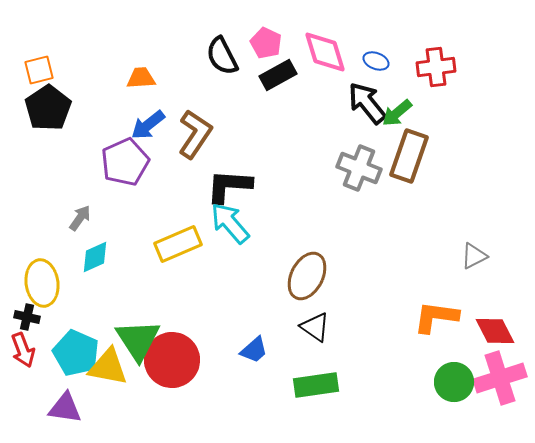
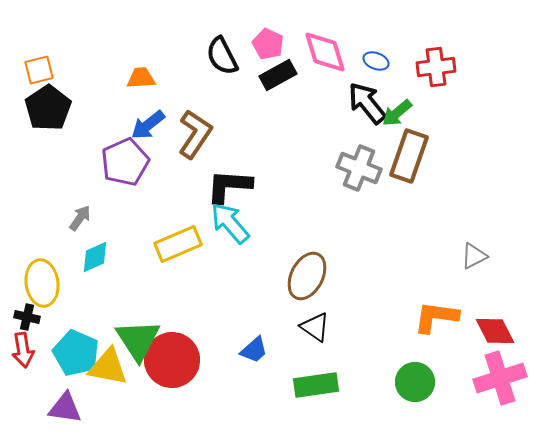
pink pentagon: moved 2 px right, 1 px down
red arrow: rotated 12 degrees clockwise
green circle: moved 39 px left
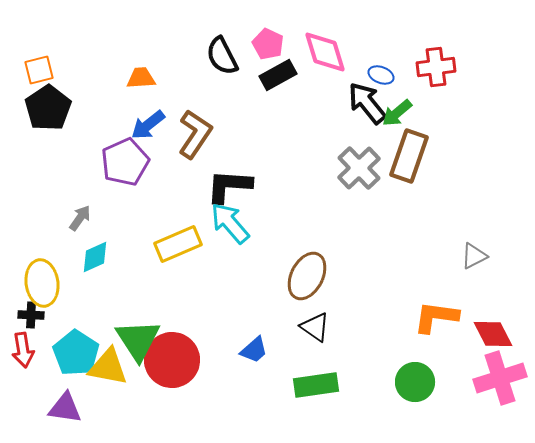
blue ellipse: moved 5 px right, 14 px down
gray cross: rotated 24 degrees clockwise
black cross: moved 4 px right, 2 px up; rotated 10 degrees counterclockwise
red diamond: moved 2 px left, 3 px down
cyan pentagon: rotated 9 degrees clockwise
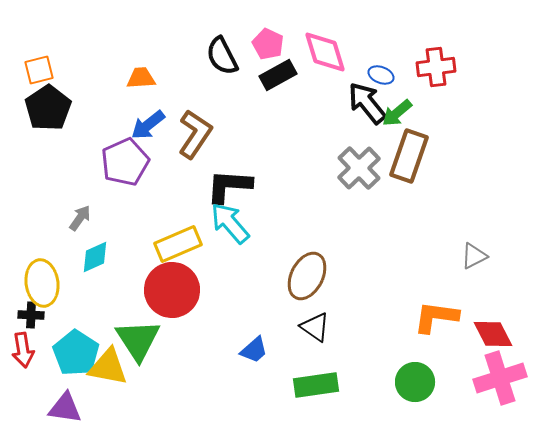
red circle: moved 70 px up
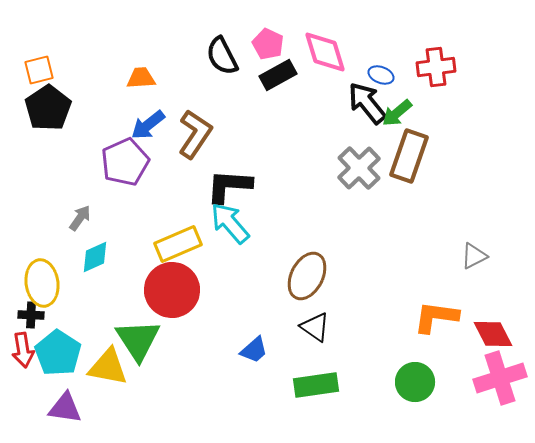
cyan pentagon: moved 18 px left
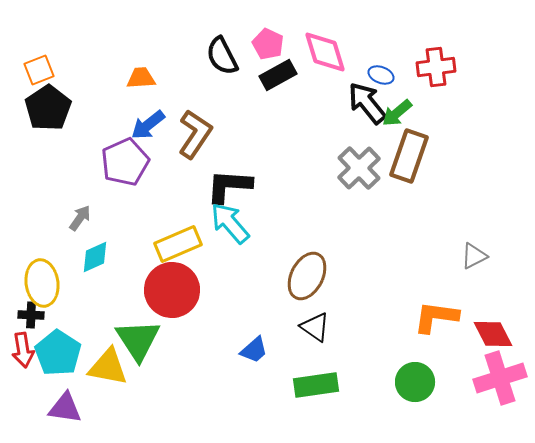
orange square: rotated 8 degrees counterclockwise
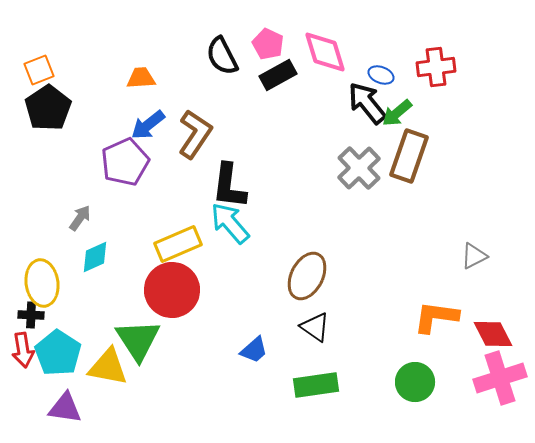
black L-shape: rotated 87 degrees counterclockwise
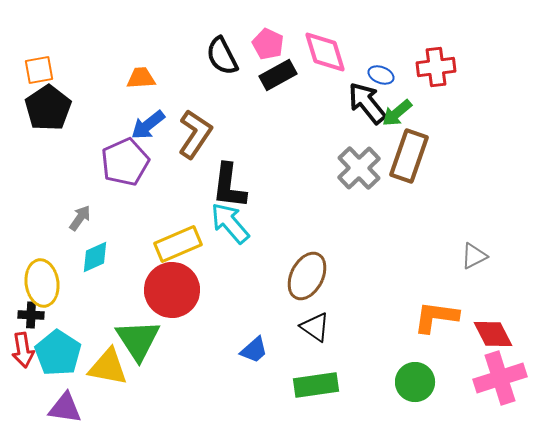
orange square: rotated 12 degrees clockwise
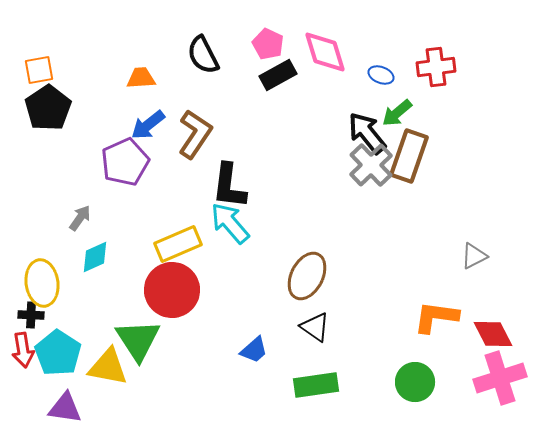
black semicircle: moved 19 px left, 1 px up
black arrow: moved 30 px down
gray cross: moved 12 px right, 3 px up
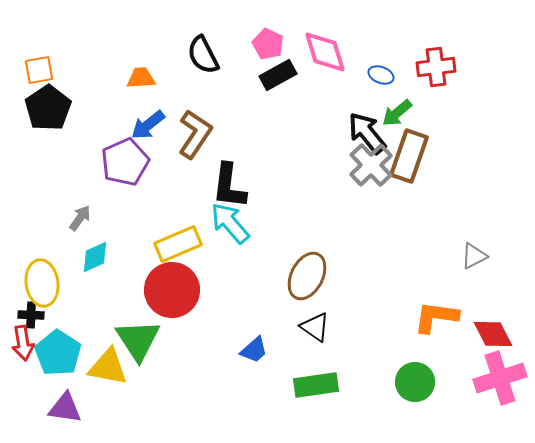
red arrow: moved 7 px up
